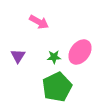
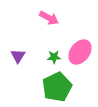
pink arrow: moved 10 px right, 4 px up
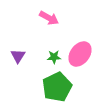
pink ellipse: moved 2 px down
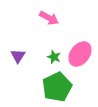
green star: rotated 24 degrees clockwise
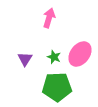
pink arrow: rotated 102 degrees counterclockwise
purple triangle: moved 7 px right, 3 px down
green pentagon: rotated 24 degrees clockwise
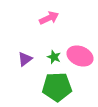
pink arrow: rotated 48 degrees clockwise
pink ellipse: moved 2 px down; rotated 75 degrees clockwise
purple triangle: rotated 21 degrees clockwise
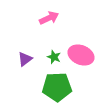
pink ellipse: moved 1 px right, 1 px up
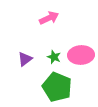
pink ellipse: rotated 25 degrees counterclockwise
green pentagon: rotated 24 degrees clockwise
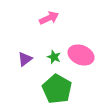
pink ellipse: rotated 25 degrees clockwise
green pentagon: moved 2 px down; rotated 8 degrees clockwise
